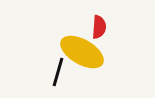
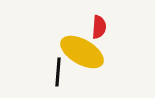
black line: rotated 12 degrees counterclockwise
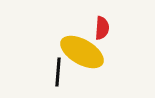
red semicircle: moved 3 px right, 1 px down
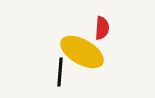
black line: moved 2 px right
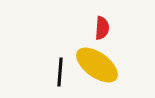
yellow ellipse: moved 15 px right, 13 px down; rotated 6 degrees clockwise
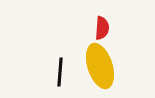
yellow ellipse: moved 3 px right, 1 px down; rotated 36 degrees clockwise
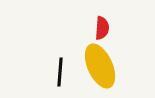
yellow ellipse: rotated 6 degrees counterclockwise
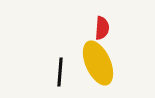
yellow ellipse: moved 2 px left, 3 px up
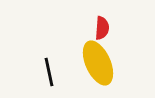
black line: moved 11 px left; rotated 16 degrees counterclockwise
